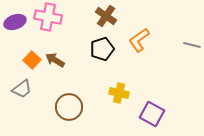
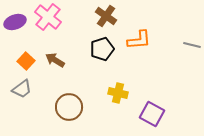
pink cross: rotated 28 degrees clockwise
orange L-shape: rotated 150 degrees counterclockwise
orange square: moved 6 px left, 1 px down
yellow cross: moved 1 px left
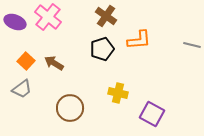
purple ellipse: rotated 40 degrees clockwise
brown arrow: moved 1 px left, 3 px down
brown circle: moved 1 px right, 1 px down
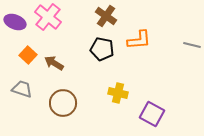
black pentagon: rotated 30 degrees clockwise
orange square: moved 2 px right, 6 px up
gray trapezoid: rotated 125 degrees counterclockwise
brown circle: moved 7 px left, 5 px up
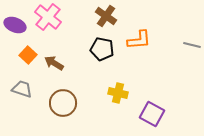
purple ellipse: moved 3 px down
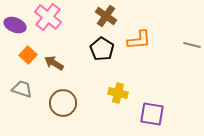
black pentagon: rotated 20 degrees clockwise
purple square: rotated 20 degrees counterclockwise
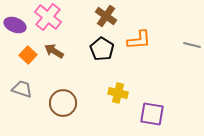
brown arrow: moved 12 px up
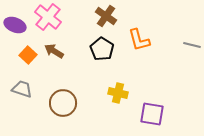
orange L-shape: rotated 80 degrees clockwise
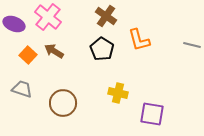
purple ellipse: moved 1 px left, 1 px up
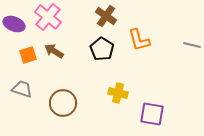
orange square: rotated 30 degrees clockwise
